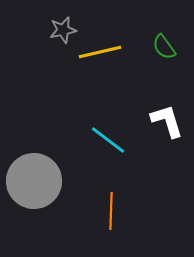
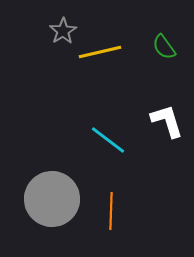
gray star: moved 1 px down; rotated 20 degrees counterclockwise
gray circle: moved 18 px right, 18 px down
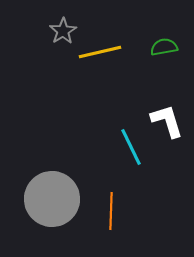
green semicircle: rotated 116 degrees clockwise
cyan line: moved 23 px right, 7 px down; rotated 27 degrees clockwise
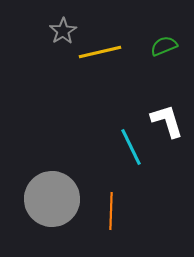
green semicircle: moved 1 px up; rotated 12 degrees counterclockwise
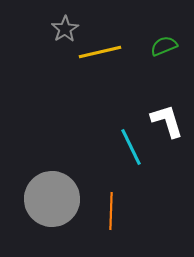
gray star: moved 2 px right, 2 px up
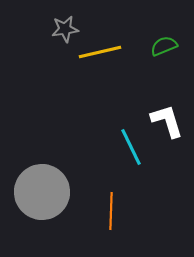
gray star: rotated 24 degrees clockwise
gray circle: moved 10 px left, 7 px up
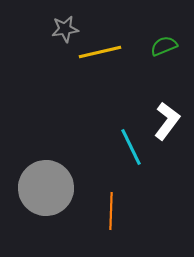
white L-shape: rotated 54 degrees clockwise
gray circle: moved 4 px right, 4 px up
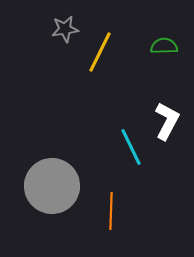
green semicircle: rotated 20 degrees clockwise
yellow line: rotated 51 degrees counterclockwise
white L-shape: rotated 9 degrees counterclockwise
gray circle: moved 6 px right, 2 px up
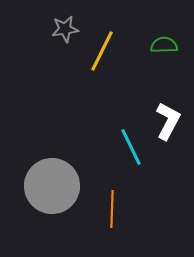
green semicircle: moved 1 px up
yellow line: moved 2 px right, 1 px up
white L-shape: moved 1 px right
orange line: moved 1 px right, 2 px up
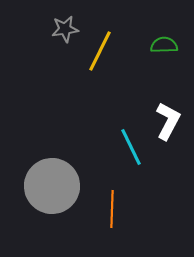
yellow line: moved 2 px left
